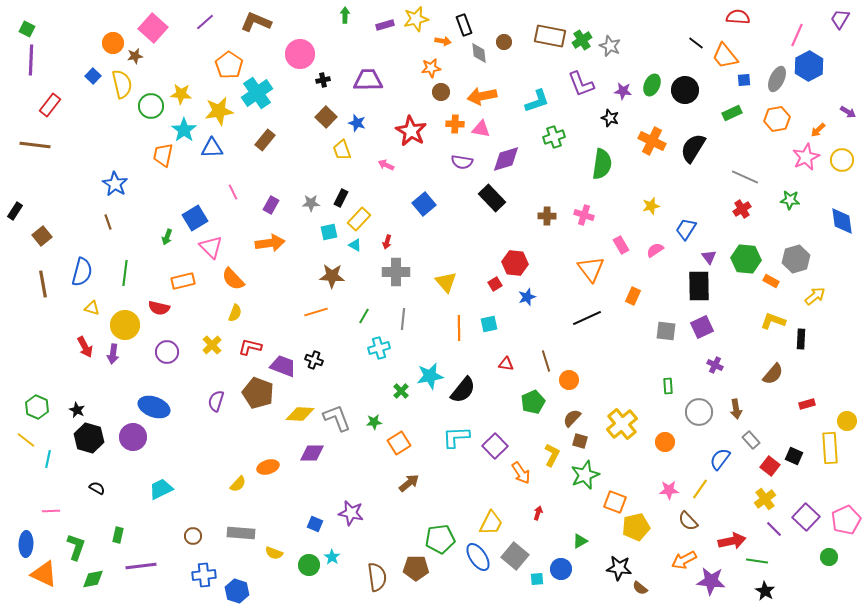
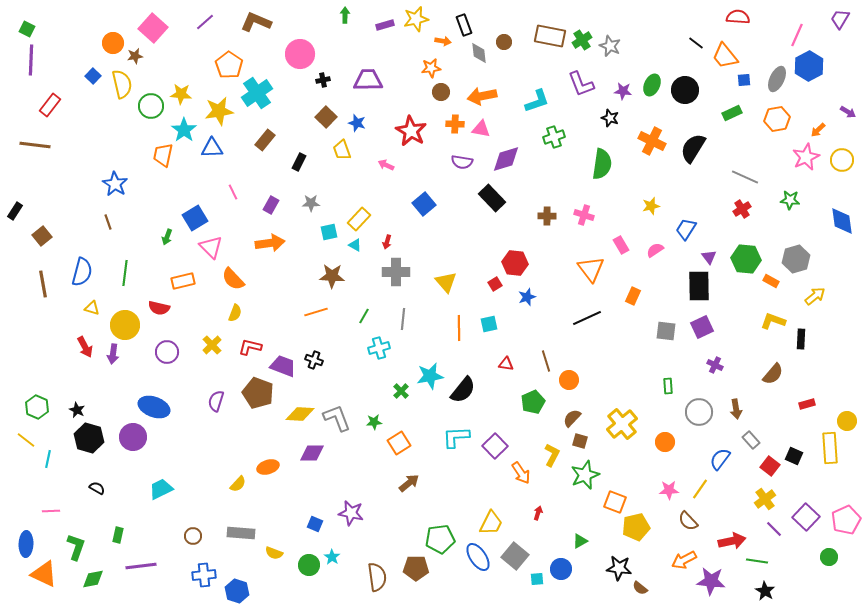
black rectangle at (341, 198): moved 42 px left, 36 px up
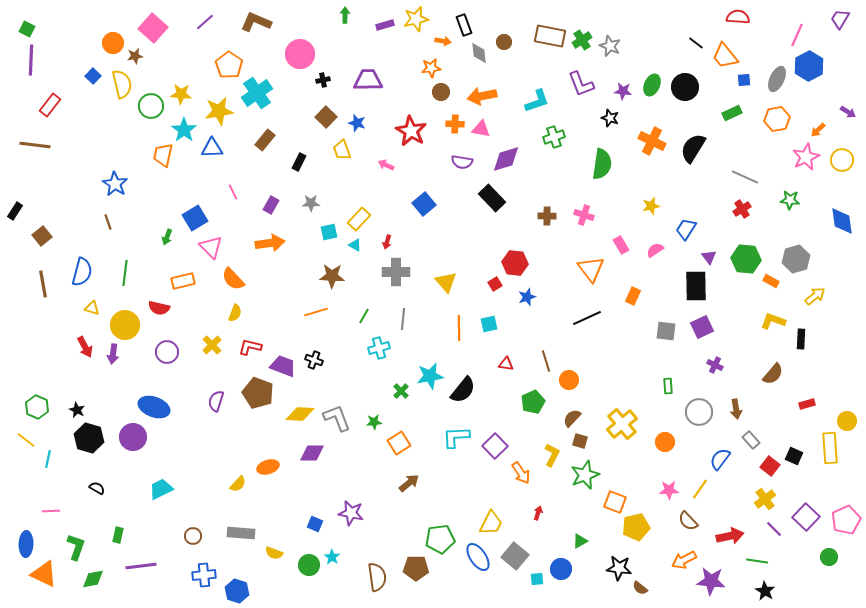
black circle at (685, 90): moved 3 px up
black rectangle at (699, 286): moved 3 px left
red arrow at (732, 541): moved 2 px left, 5 px up
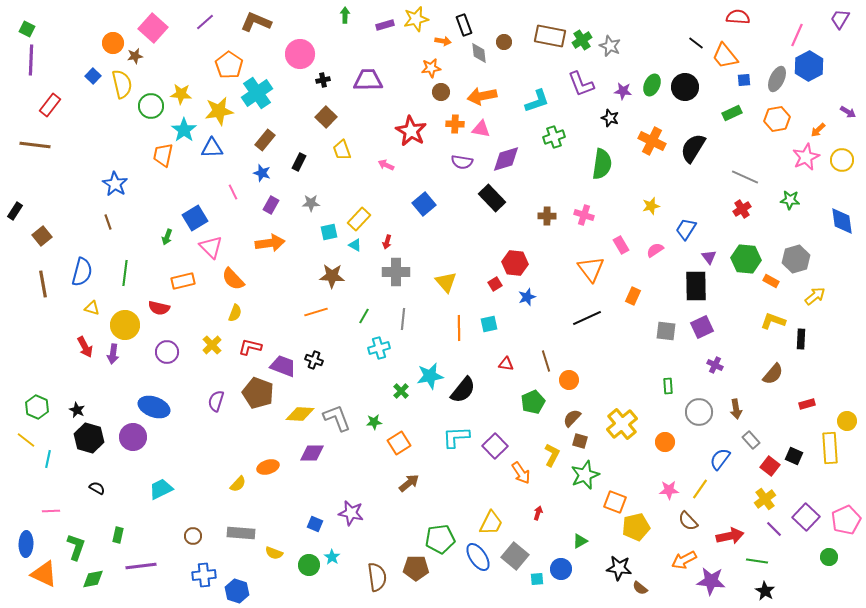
blue star at (357, 123): moved 95 px left, 50 px down
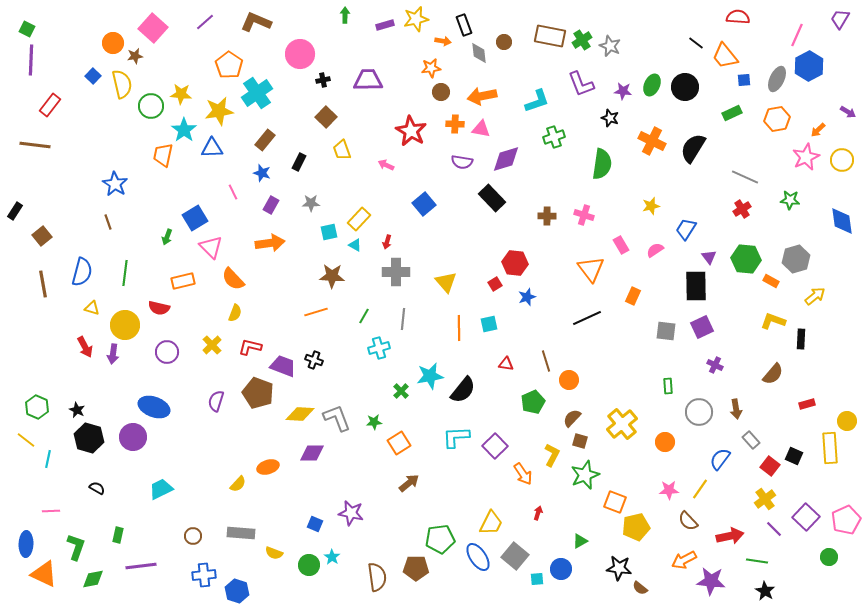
orange arrow at (521, 473): moved 2 px right, 1 px down
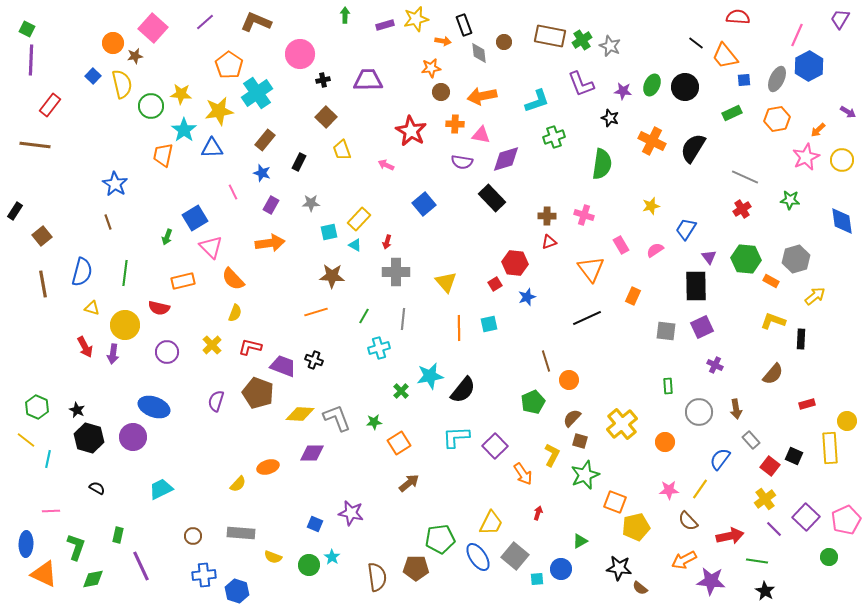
pink triangle at (481, 129): moved 6 px down
red triangle at (506, 364): moved 43 px right, 122 px up; rotated 28 degrees counterclockwise
yellow semicircle at (274, 553): moved 1 px left, 4 px down
purple line at (141, 566): rotated 72 degrees clockwise
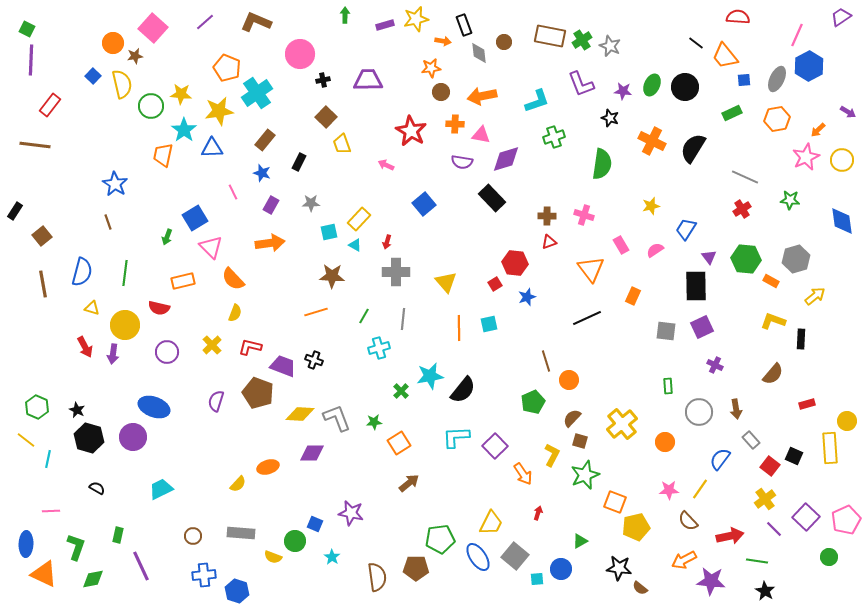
purple trapezoid at (840, 19): moved 1 px right, 2 px up; rotated 25 degrees clockwise
orange pentagon at (229, 65): moved 2 px left, 3 px down; rotated 12 degrees counterclockwise
yellow trapezoid at (342, 150): moved 6 px up
green circle at (309, 565): moved 14 px left, 24 px up
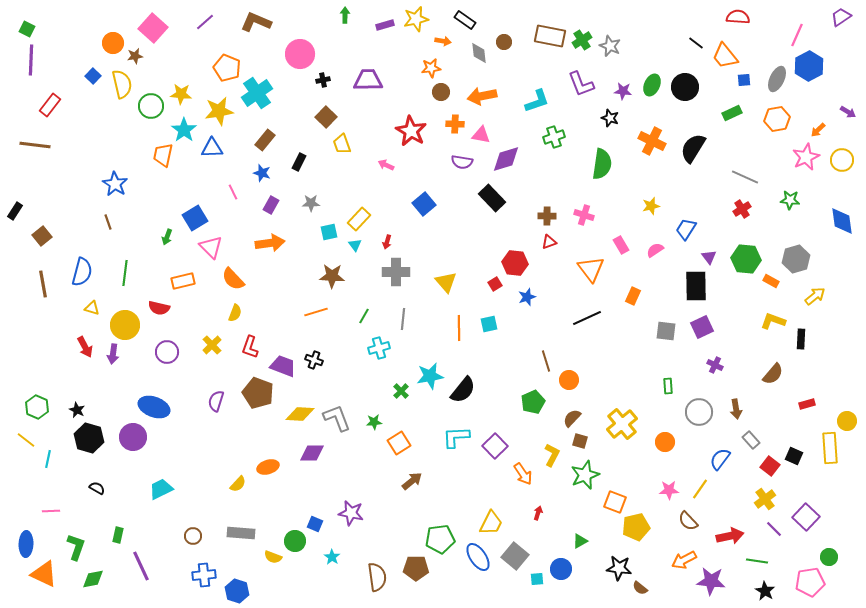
black rectangle at (464, 25): moved 1 px right, 5 px up; rotated 35 degrees counterclockwise
cyan triangle at (355, 245): rotated 24 degrees clockwise
red L-shape at (250, 347): rotated 85 degrees counterclockwise
brown arrow at (409, 483): moved 3 px right, 2 px up
pink pentagon at (846, 520): moved 36 px left, 62 px down; rotated 16 degrees clockwise
